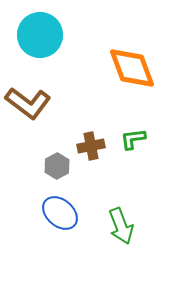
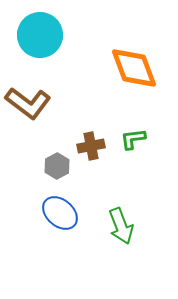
orange diamond: moved 2 px right
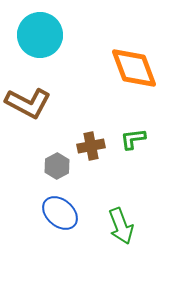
brown L-shape: rotated 9 degrees counterclockwise
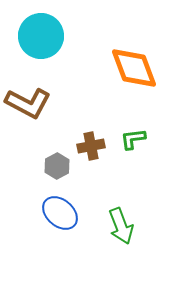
cyan circle: moved 1 px right, 1 px down
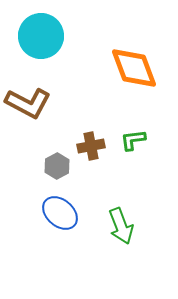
green L-shape: moved 1 px down
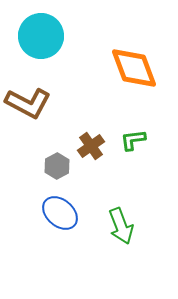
brown cross: rotated 24 degrees counterclockwise
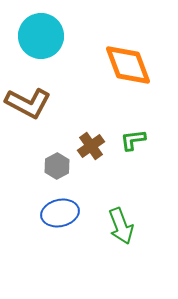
orange diamond: moved 6 px left, 3 px up
blue ellipse: rotated 54 degrees counterclockwise
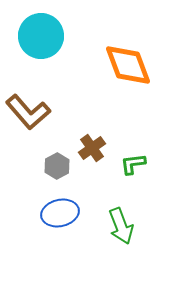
brown L-shape: moved 9 px down; rotated 21 degrees clockwise
green L-shape: moved 24 px down
brown cross: moved 1 px right, 2 px down
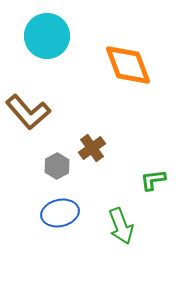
cyan circle: moved 6 px right
green L-shape: moved 20 px right, 16 px down
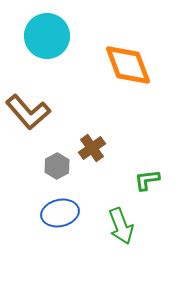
green L-shape: moved 6 px left
